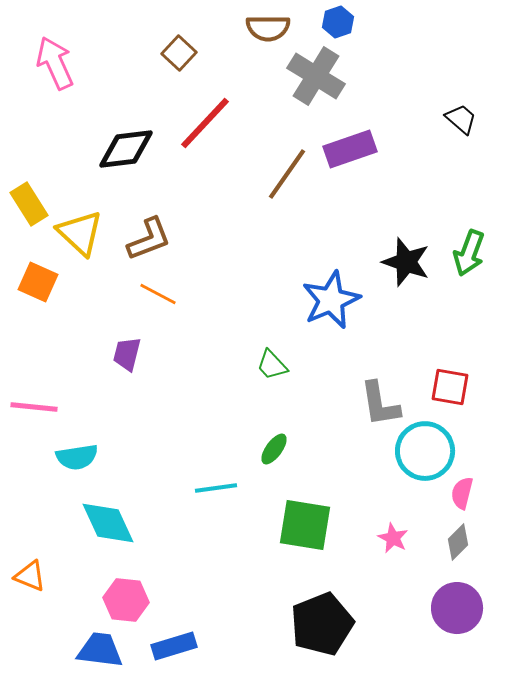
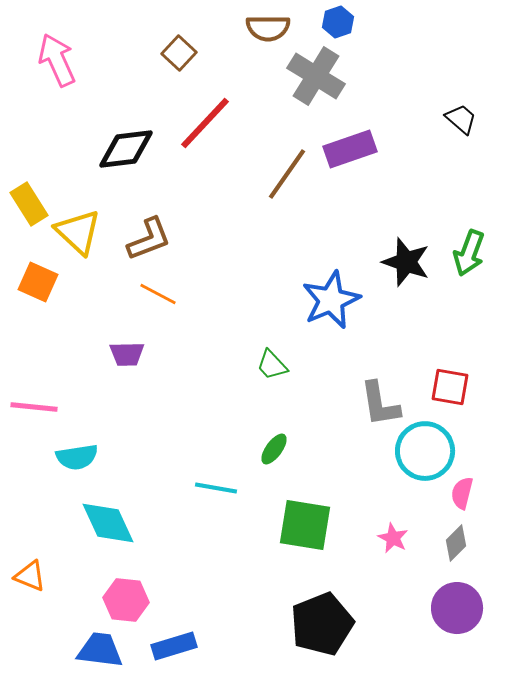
pink arrow: moved 2 px right, 3 px up
yellow triangle: moved 2 px left, 1 px up
purple trapezoid: rotated 105 degrees counterclockwise
cyan line: rotated 18 degrees clockwise
gray diamond: moved 2 px left, 1 px down
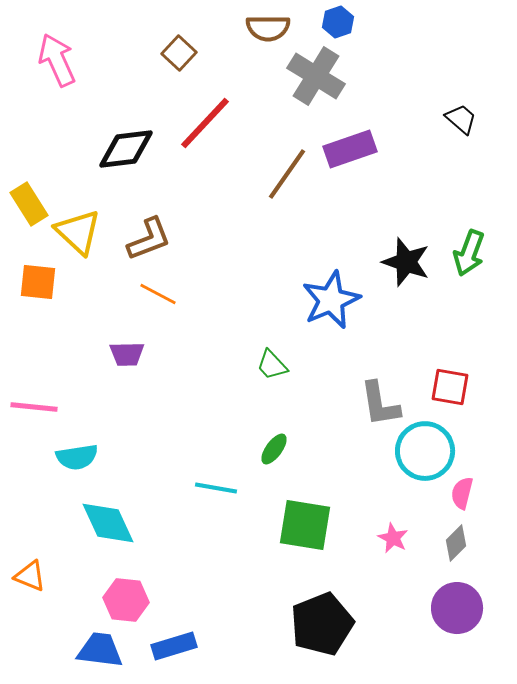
orange square: rotated 18 degrees counterclockwise
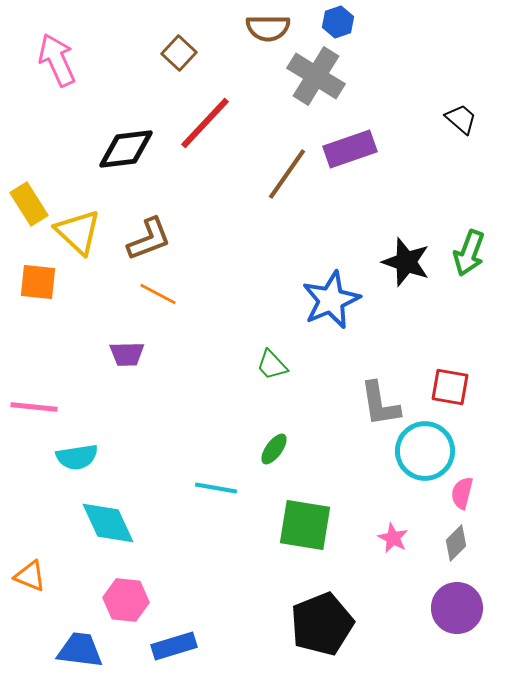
blue trapezoid: moved 20 px left
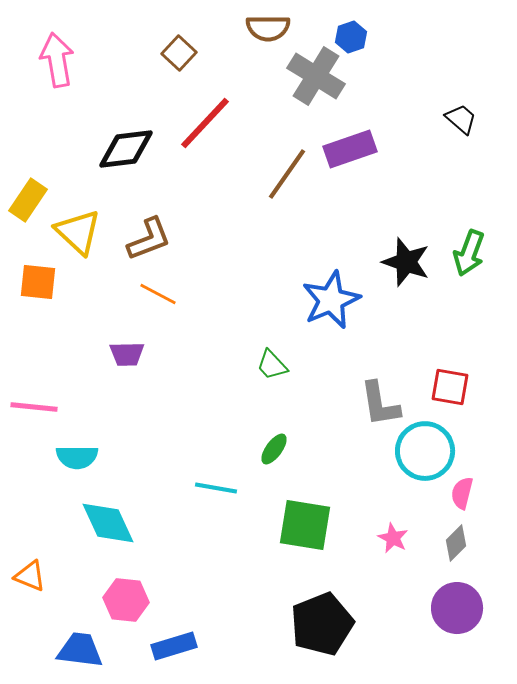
blue hexagon: moved 13 px right, 15 px down
pink arrow: rotated 14 degrees clockwise
yellow rectangle: moved 1 px left, 4 px up; rotated 66 degrees clockwise
cyan semicircle: rotated 9 degrees clockwise
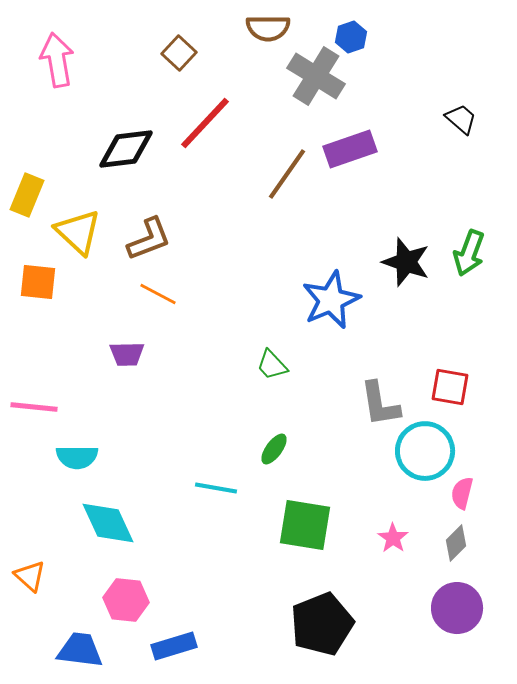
yellow rectangle: moved 1 px left, 5 px up; rotated 12 degrees counterclockwise
pink star: rotated 8 degrees clockwise
orange triangle: rotated 20 degrees clockwise
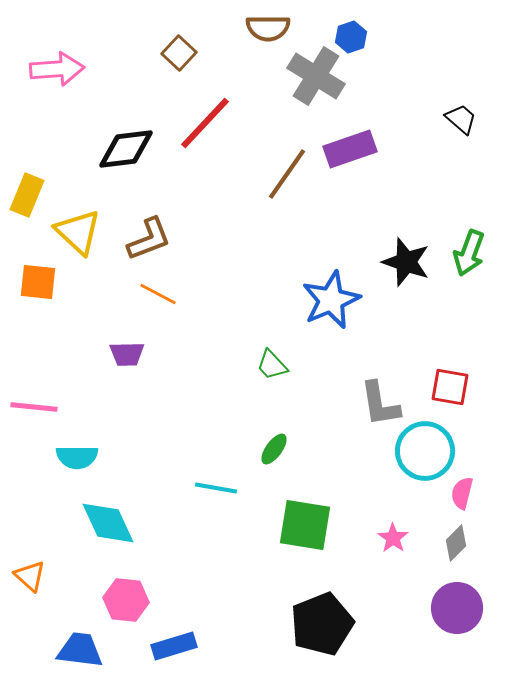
pink arrow: moved 9 px down; rotated 96 degrees clockwise
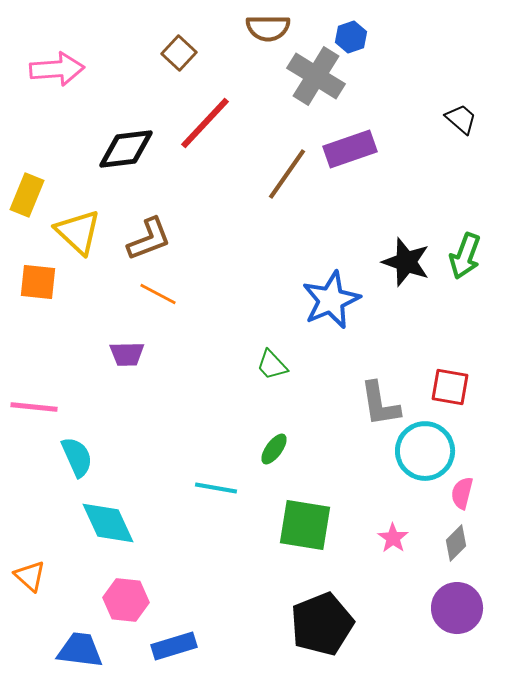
green arrow: moved 4 px left, 3 px down
cyan semicircle: rotated 114 degrees counterclockwise
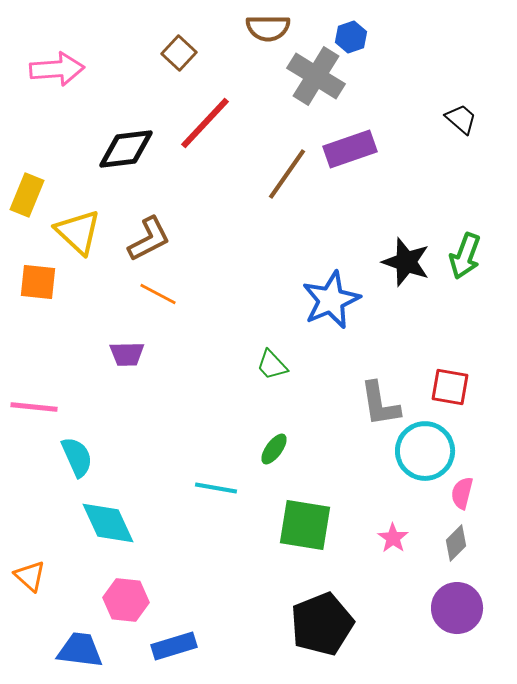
brown L-shape: rotated 6 degrees counterclockwise
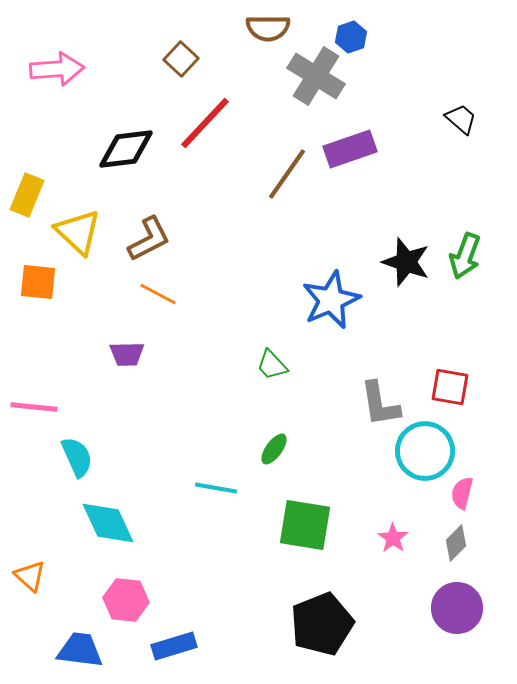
brown square: moved 2 px right, 6 px down
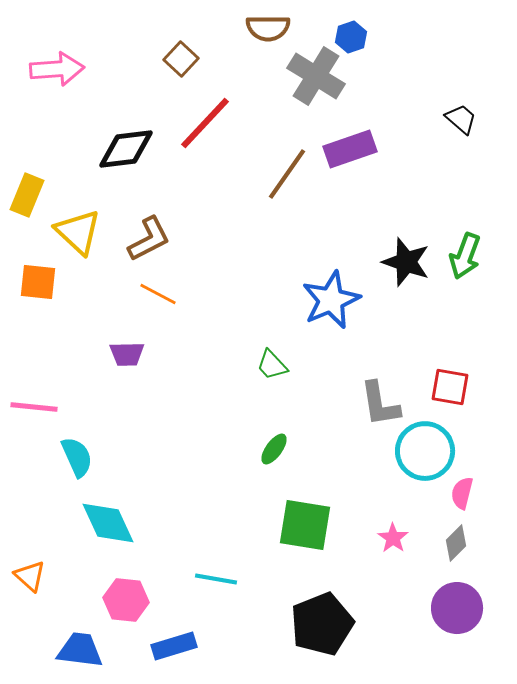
cyan line: moved 91 px down
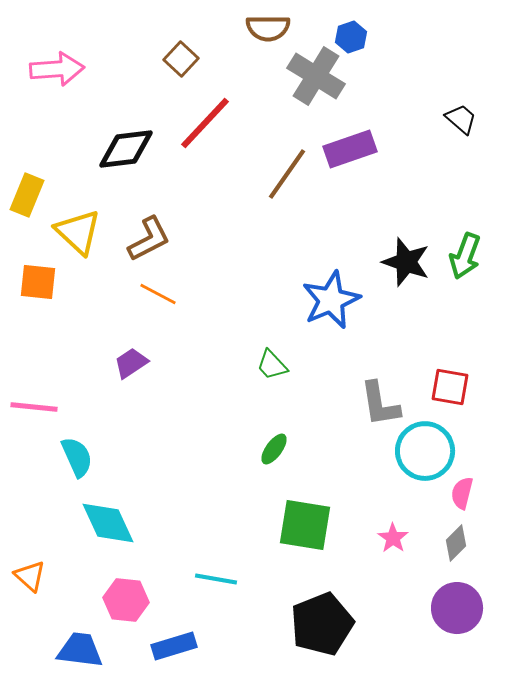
purple trapezoid: moved 4 px right, 9 px down; rotated 147 degrees clockwise
